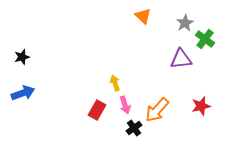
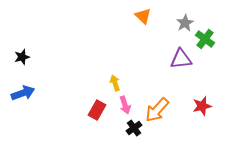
red star: moved 1 px right
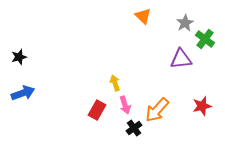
black star: moved 3 px left
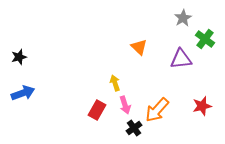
orange triangle: moved 4 px left, 31 px down
gray star: moved 2 px left, 5 px up
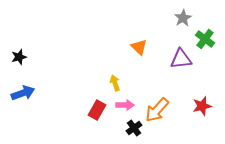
pink arrow: rotated 72 degrees counterclockwise
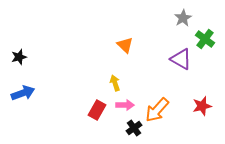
orange triangle: moved 14 px left, 2 px up
purple triangle: rotated 35 degrees clockwise
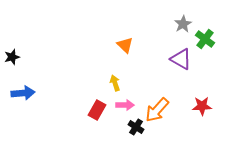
gray star: moved 6 px down
black star: moved 7 px left
blue arrow: rotated 15 degrees clockwise
red star: rotated 12 degrees clockwise
black cross: moved 2 px right, 1 px up; rotated 21 degrees counterclockwise
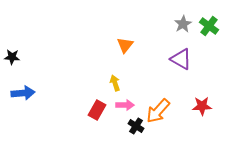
green cross: moved 4 px right, 13 px up
orange triangle: rotated 24 degrees clockwise
black star: rotated 21 degrees clockwise
orange arrow: moved 1 px right, 1 px down
black cross: moved 1 px up
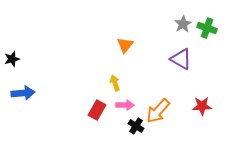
green cross: moved 2 px left, 2 px down; rotated 18 degrees counterclockwise
black star: moved 2 px down; rotated 21 degrees counterclockwise
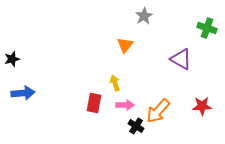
gray star: moved 39 px left, 8 px up
red rectangle: moved 3 px left, 7 px up; rotated 18 degrees counterclockwise
